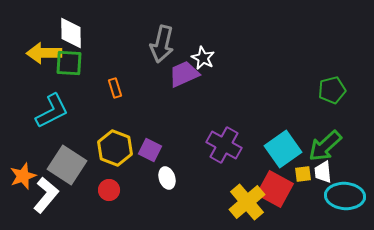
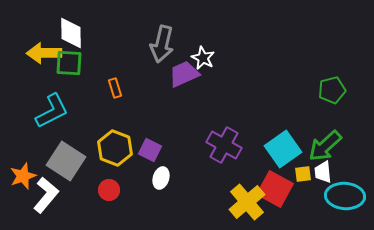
gray square: moved 1 px left, 4 px up
white ellipse: moved 6 px left; rotated 35 degrees clockwise
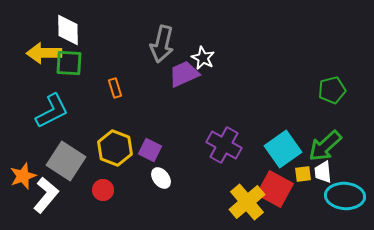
white diamond: moved 3 px left, 3 px up
white ellipse: rotated 55 degrees counterclockwise
red circle: moved 6 px left
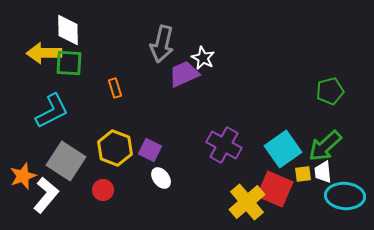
green pentagon: moved 2 px left, 1 px down
red square: rotated 6 degrees counterclockwise
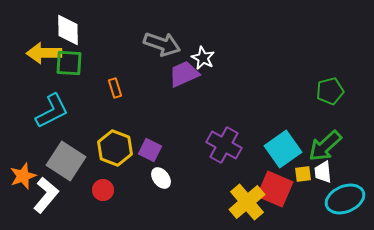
gray arrow: rotated 84 degrees counterclockwise
cyan ellipse: moved 3 px down; rotated 27 degrees counterclockwise
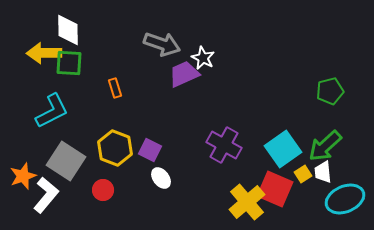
yellow square: rotated 24 degrees counterclockwise
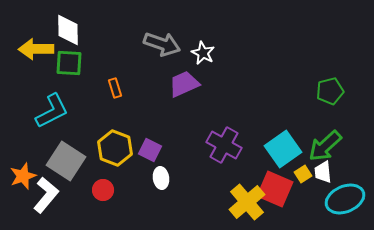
yellow arrow: moved 8 px left, 4 px up
white star: moved 5 px up
purple trapezoid: moved 10 px down
white ellipse: rotated 30 degrees clockwise
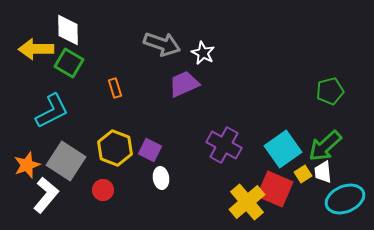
green square: rotated 28 degrees clockwise
orange star: moved 4 px right, 11 px up
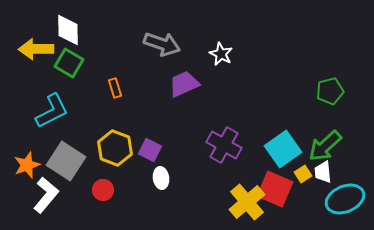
white star: moved 18 px right, 1 px down
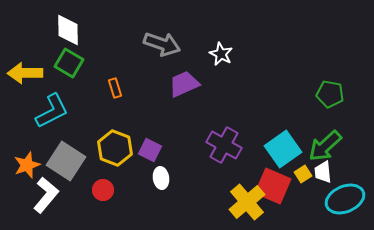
yellow arrow: moved 11 px left, 24 px down
green pentagon: moved 3 px down; rotated 24 degrees clockwise
red square: moved 2 px left, 3 px up
